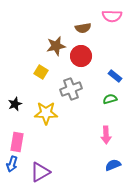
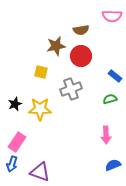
brown semicircle: moved 2 px left, 2 px down
yellow square: rotated 16 degrees counterclockwise
yellow star: moved 6 px left, 4 px up
pink rectangle: rotated 24 degrees clockwise
purple triangle: rotated 50 degrees clockwise
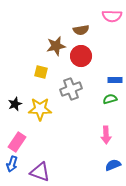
blue rectangle: moved 4 px down; rotated 40 degrees counterclockwise
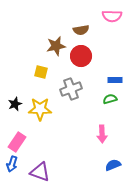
pink arrow: moved 4 px left, 1 px up
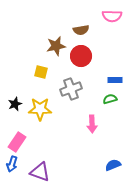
pink arrow: moved 10 px left, 10 px up
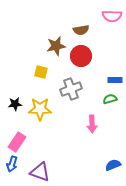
black star: rotated 16 degrees clockwise
